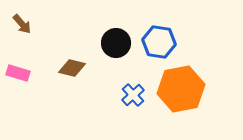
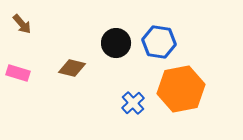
blue cross: moved 8 px down
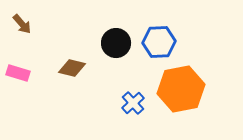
blue hexagon: rotated 12 degrees counterclockwise
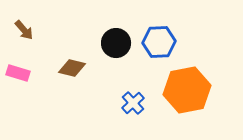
brown arrow: moved 2 px right, 6 px down
orange hexagon: moved 6 px right, 1 px down
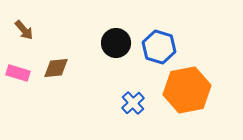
blue hexagon: moved 5 px down; rotated 20 degrees clockwise
brown diamond: moved 16 px left; rotated 20 degrees counterclockwise
